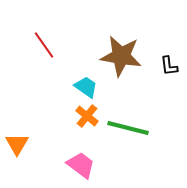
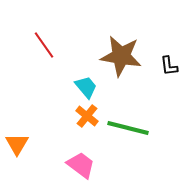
cyan trapezoid: rotated 15 degrees clockwise
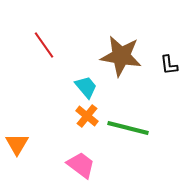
black L-shape: moved 1 px up
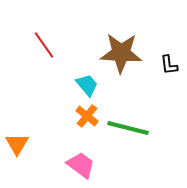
brown star: moved 3 px up; rotated 6 degrees counterclockwise
cyan trapezoid: moved 1 px right, 2 px up
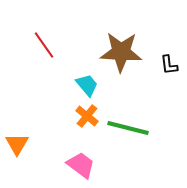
brown star: moved 1 px up
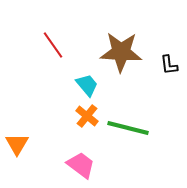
red line: moved 9 px right
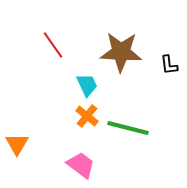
cyan trapezoid: rotated 15 degrees clockwise
